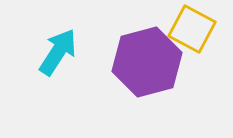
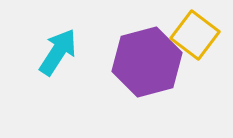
yellow square: moved 3 px right, 6 px down; rotated 9 degrees clockwise
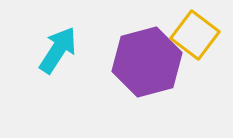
cyan arrow: moved 2 px up
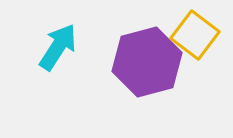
cyan arrow: moved 3 px up
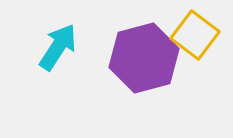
purple hexagon: moved 3 px left, 4 px up
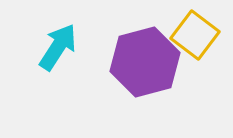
purple hexagon: moved 1 px right, 4 px down
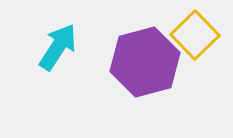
yellow square: rotated 9 degrees clockwise
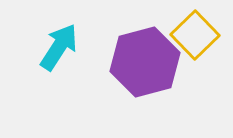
cyan arrow: moved 1 px right
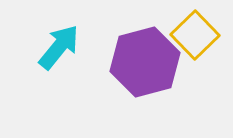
cyan arrow: rotated 6 degrees clockwise
